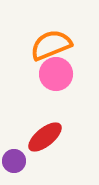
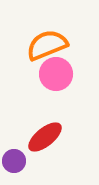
orange semicircle: moved 4 px left
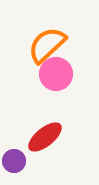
orange semicircle: rotated 21 degrees counterclockwise
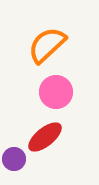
pink circle: moved 18 px down
purple circle: moved 2 px up
